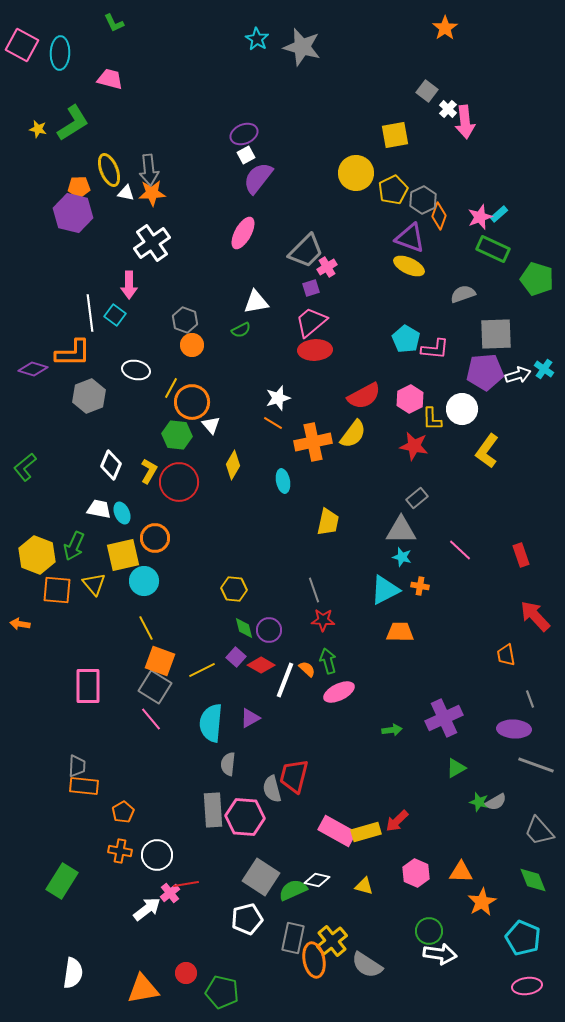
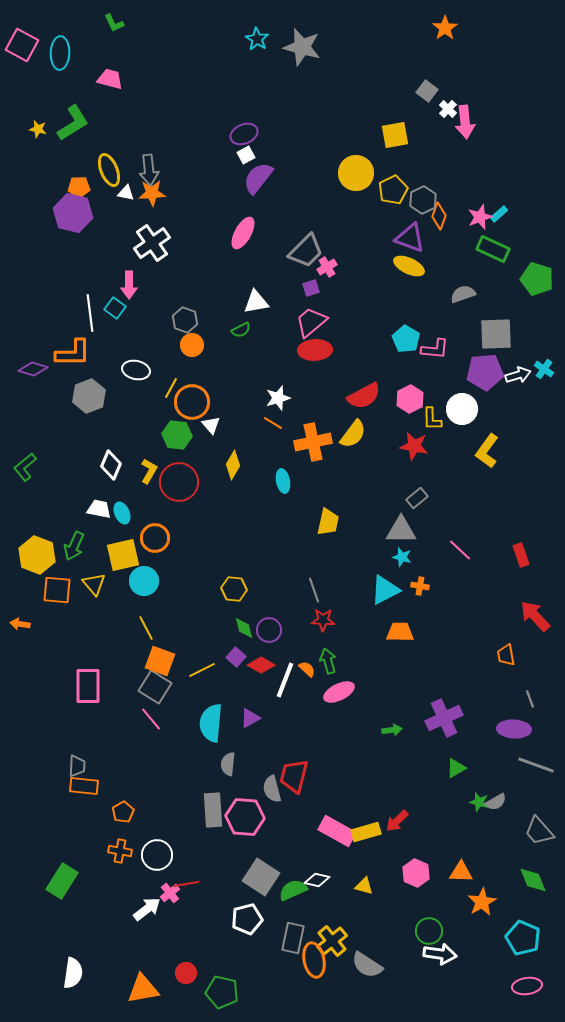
cyan square at (115, 315): moved 7 px up
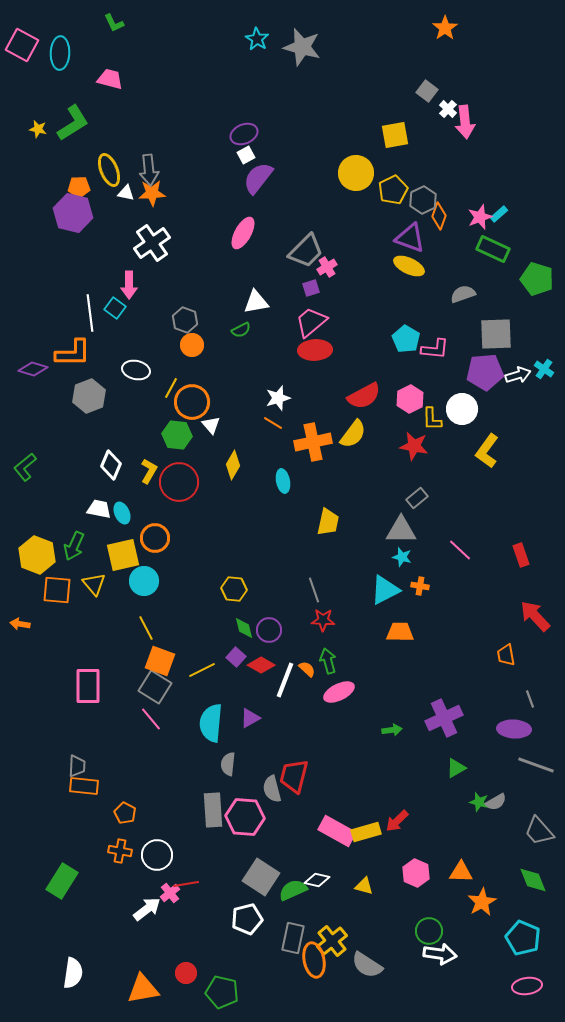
orange pentagon at (123, 812): moved 2 px right, 1 px down; rotated 15 degrees counterclockwise
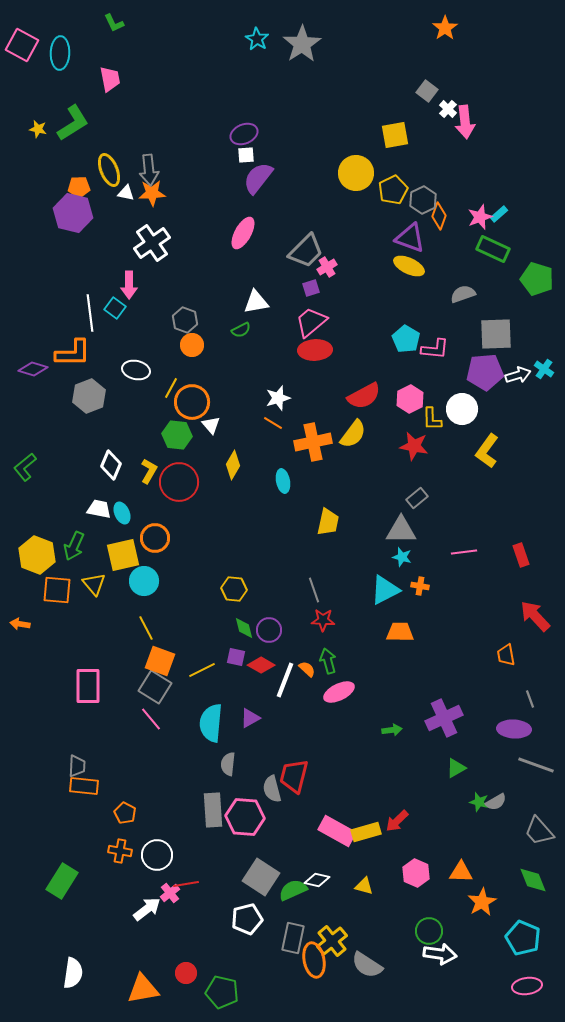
gray star at (302, 47): moved 3 px up; rotated 24 degrees clockwise
pink trapezoid at (110, 79): rotated 64 degrees clockwise
white square at (246, 155): rotated 24 degrees clockwise
pink line at (460, 550): moved 4 px right, 2 px down; rotated 50 degrees counterclockwise
purple square at (236, 657): rotated 30 degrees counterclockwise
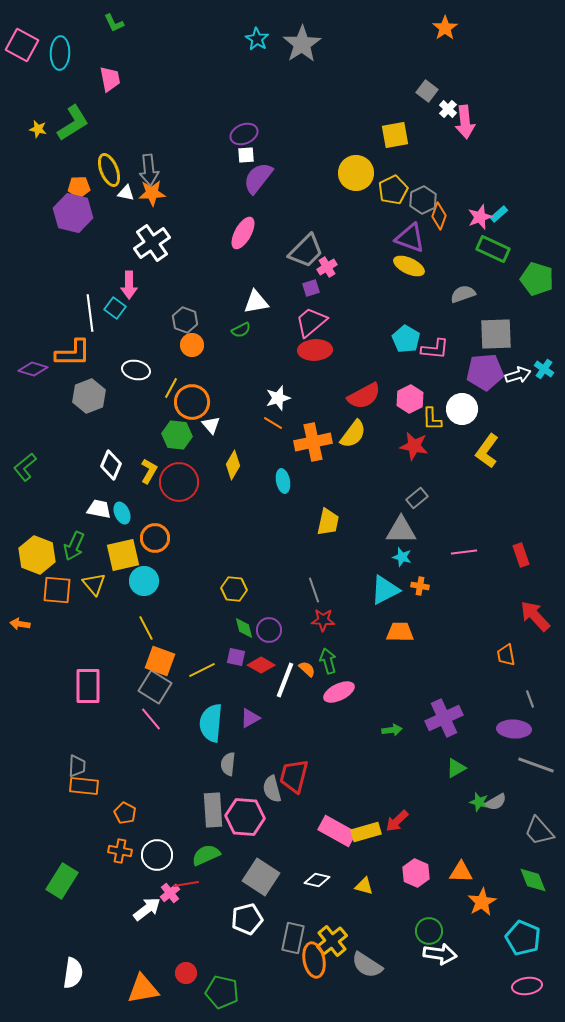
green semicircle at (293, 890): moved 87 px left, 35 px up
